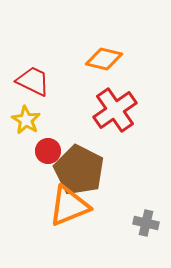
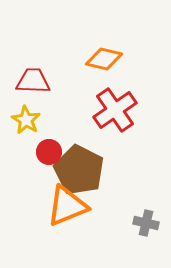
red trapezoid: rotated 24 degrees counterclockwise
red circle: moved 1 px right, 1 px down
orange triangle: moved 2 px left
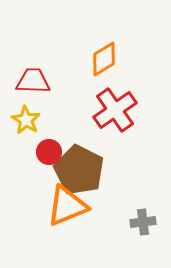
orange diamond: rotated 45 degrees counterclockwise
gray cross: moved 3 px left, 1 px up; rotated 20 degrees counterclockwise
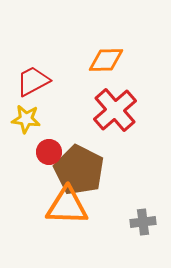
orange diamond: moved 2 px right, 1 px down; rotated 30 degrees clockwise
red trapezoid: rotated 30 degrees counterclockwise
red cross: rotated 6 degrees counterclockwise
yellow star: moved 1 px up; rotated 24 degrees counterclockwise
orange triangle: rotated 24 degrees clockwise
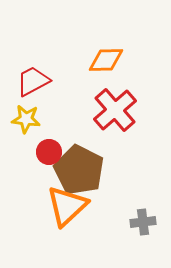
orange triangle: rotated 45 degrees counterclockwise
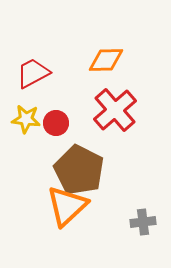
red trapezoid: moved 8 px up
red circle: moved 7 px right, 29 px up
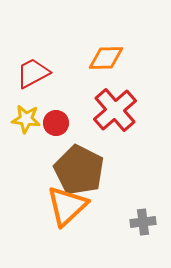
orange diamond: moved 2 px up
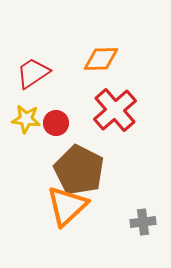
orange diamond: moved 5 px left, 1 px down
red trapezoid: rotated 6 degrees counterclockwise
